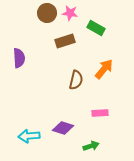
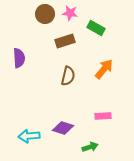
brown circle: moved 2 px left, 1 px down
brown semicircle: moved 8 px left, 4 px up
pink rectangle: moved 3 px right, 3 px down
green arrow: moved 1 px left, 1 px down
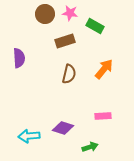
green rectangle: moved 1 px left, 2 px up
brown semicircle: moved 1 px right, 2 px up
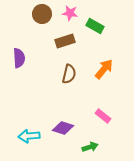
brown circle: moved 3 px left
pink rectangle: rotated 42 degrees clockwise
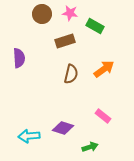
orange arrow: rotated 15 degrees clockwise
brown semicircle: moved 2 px right
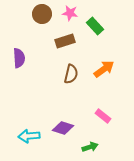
green rectangle: rotated 18 degrees clockwise
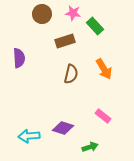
pink star: moved 3 px right
orange arrow: rotated 95 degrees clockwise
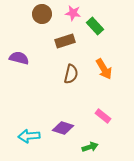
purple semicircle: rotated 72 degrees counterclockwise
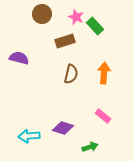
pink star: moved 3 px right, 4 px down; rotated 14 degrees clockwise
orange arrow: moved 4 px down; rotated 145 degrees counterclockwise
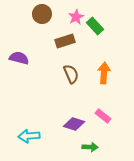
pink star: rotated 21 degrees clockwise
brown semicircle: rotated 36 degrees counterclockwise
purple diamond: moved 11 px right, 4 px up
green arrow: rotated 21 degrees clockwise
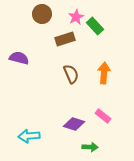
brown rectangle: moved 2 px up
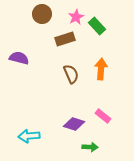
green rectangle: moved 2 px right
orange arrow: moved 3 px left, 4 px up
